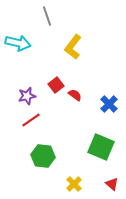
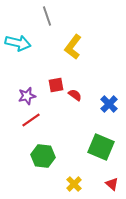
red square: rotated 28 degrees clockwise
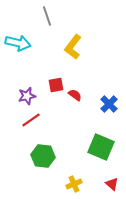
yellow cross: rotated 21 degrees clockwise
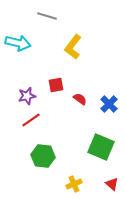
gray line: rotated 54 degrees counterclockwise
red semicircle: moved 5 px right, 4 px down
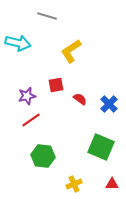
yellow L-shape: moved 2 px left, 4 px down; rotated 20 degrees clockwise
red triangle: rotated 40 degrees counterclockwise
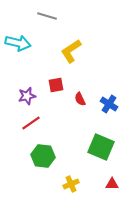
red semicircle: rotated 152 degrees counterclockwise
blue cross: rotated 12 degrees counterclockwise
red line: moved 3 px down
yellow cross: moved 3 px left
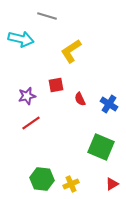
cyan arrow: moved 3 px right, 4 px up
green hexagon: moved 1 px left, 23 px down
red triangle: rotated 32 degrees counterclockwise
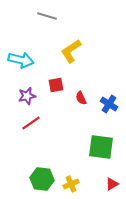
cyan arrow: moved 21 px down
red semicircle: moved 1 px right, 1 px up
green square: rotated 16 degrees counterclockwise
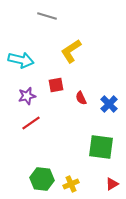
blue cross: rotated 12 degrees clockwise
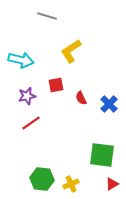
green square: moved 1 px right, 8 px down
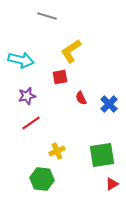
red square: moved 4 px right, 8 px up
green square: rotated 16 degrees counterclockwise
yellow cross: moved 14 px left, 33 px up
